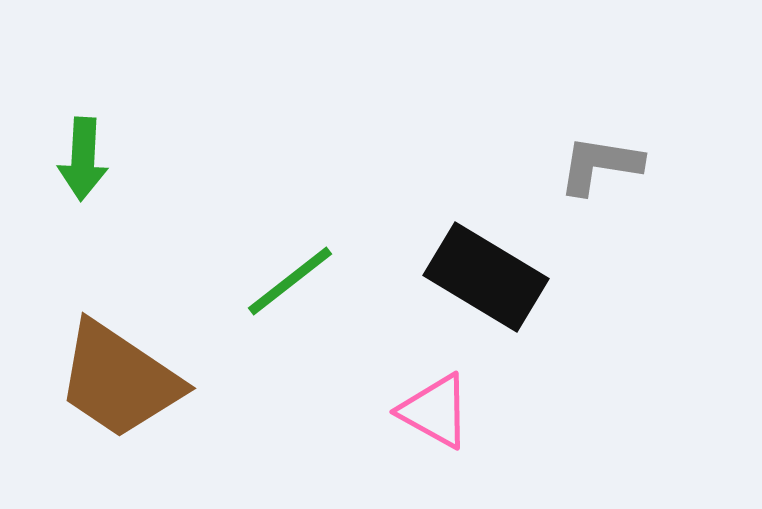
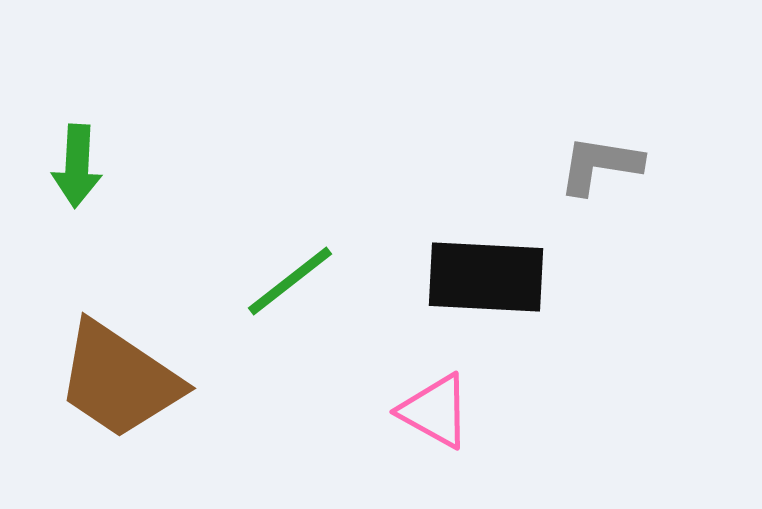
green arrow: moved 6 px left, 7 px down
black rectangle: rotated 28 degrees counterclockwise
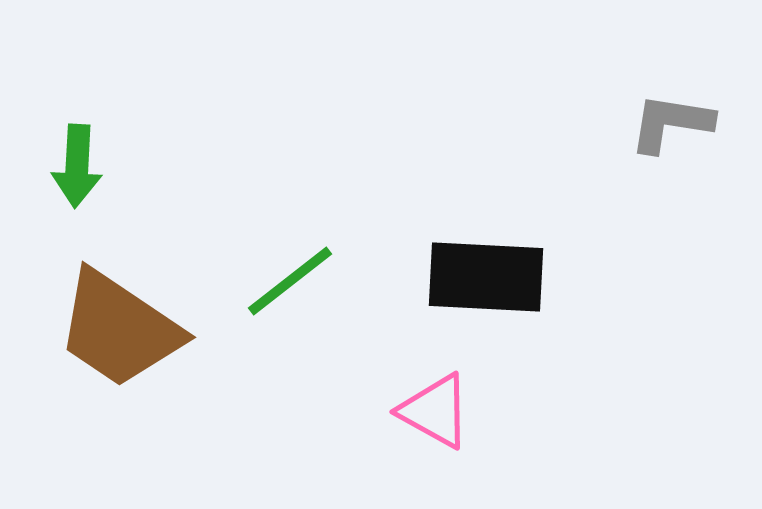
gray L-shape: moved 71 px right, 42 px up
brown trapezoid: moved 51 px up
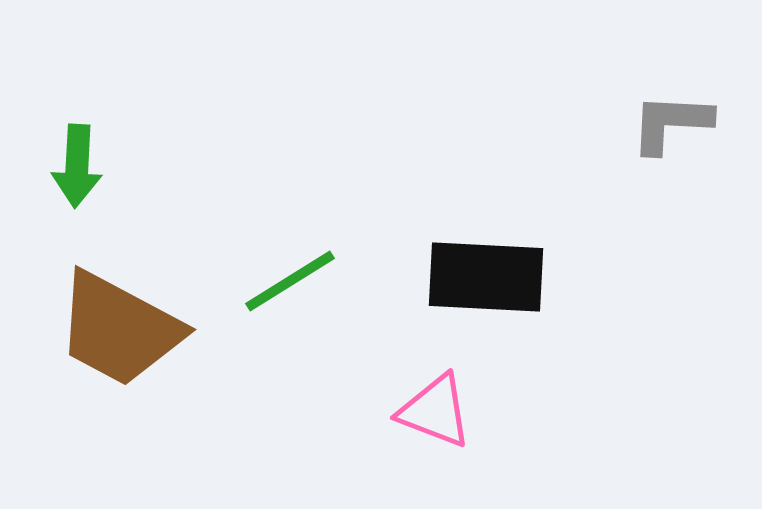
gray L-shape: rotated 6 degrees counterclockwise
green line: rotated 6 degrees clockwise
brown trapezoid: rotated 6 degrees counterclockwise
pink triangle: rotated 8 degrees counterclockwise
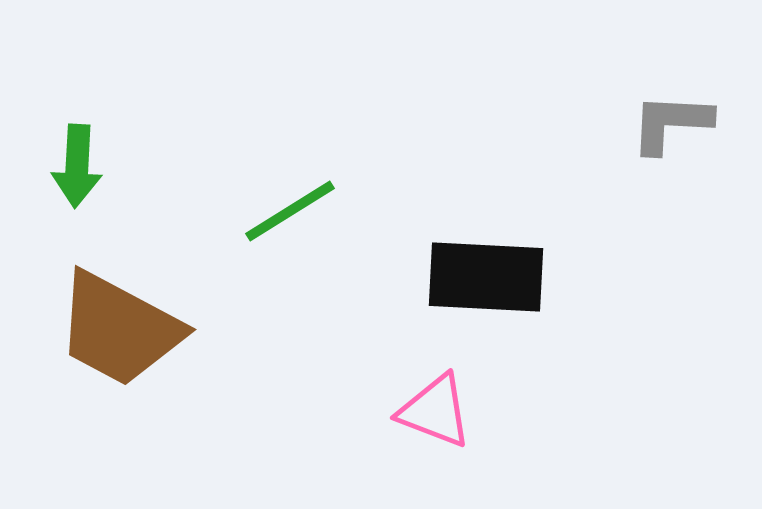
green line: moved 70 px up
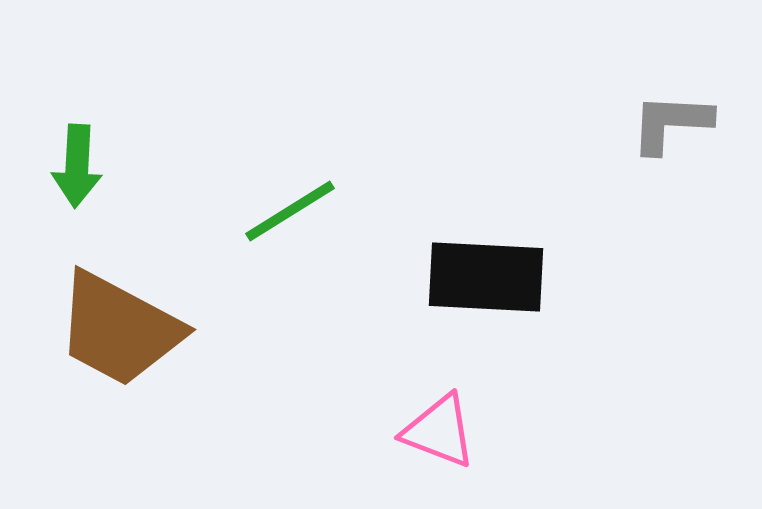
pink triangle: moved 4 px right, 20 px down
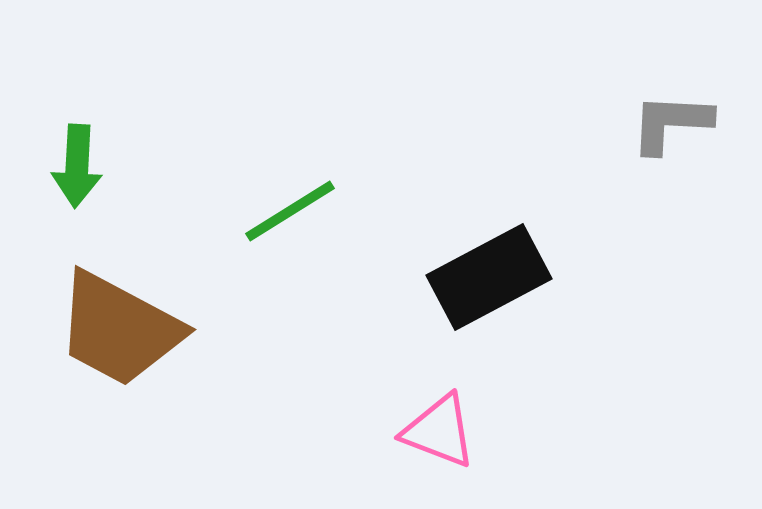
black rectangle: moved 3 px right; rotated 31 degrees counterclockwise
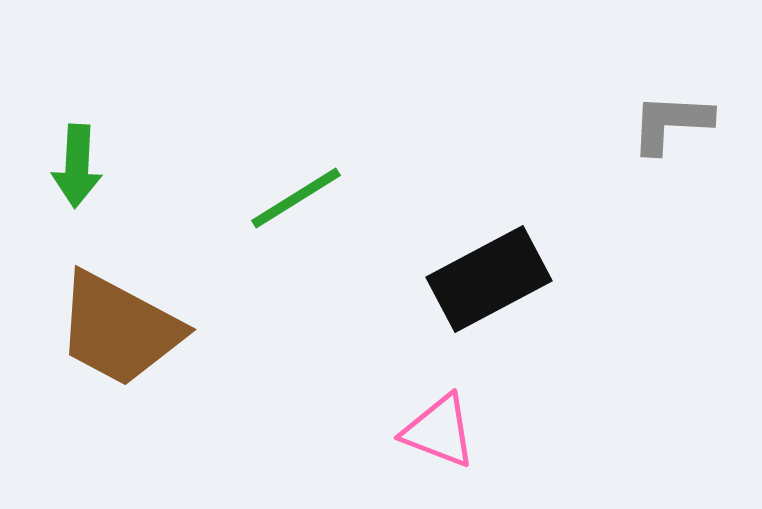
green line: moved 6 px right, 13 px up
black rectangle: moved 2 px down
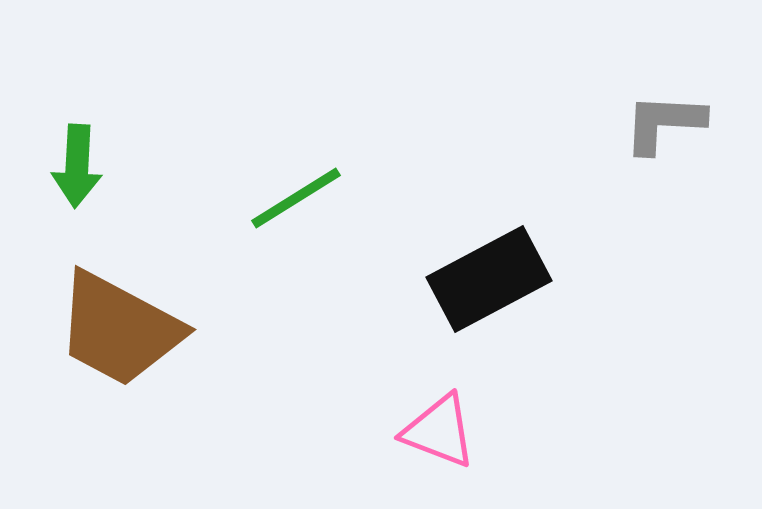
gray L-shape: moved 7 px left
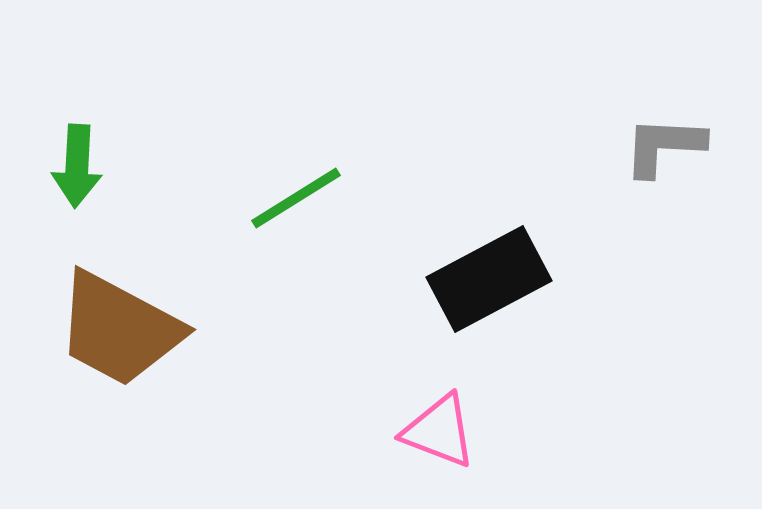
gray L-shape: moved 23 px down
